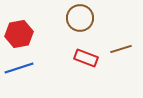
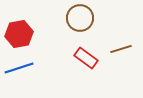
red rectangle: rotated 15 degrees clockwise
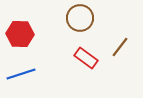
red hexagon: moved 1 px right; rotated 12 degrees clockwise
brown line: moved 1 px left, 2 px up; rotated 35 degrees counterclockwise
blue line: moved 2 px right, 6 px down
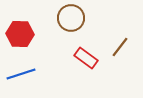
brown circle: moved 9 px left
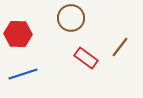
red hexagon: moved 2 px left
blue line: moved 2 px right
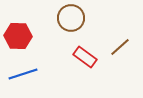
red hexagon: moved 2 px down
brown line: rotated 10 degrees clockwise
red rectangle: moved 1 px left, 1 px up
